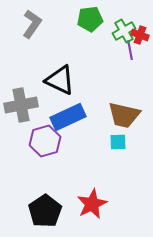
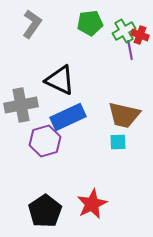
green pentagon: moved 4 px down
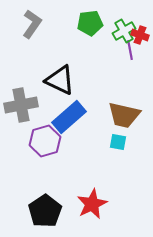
blue rectangle: moved 1 px right; rotated 16 degrees counterclockwise
cyan square: rotated 12 degrees clockwise
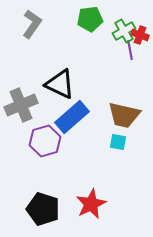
green pentagon: moved 4 px up
black triangle: moved 4 px down
gray cross: rotated 12 degrees counterclockwise
blue rectangle: moved 3 px right
red star: moved 1 px left
black pentagon: moved 2 px left, 2 px up; rotated 20 degrees counterclockwise
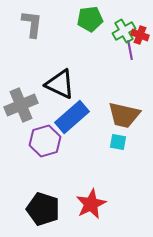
gray L-shape: rotated 28 degrees counterclockwise
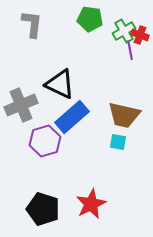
green pentagon: rotated 15 degrees clockwise
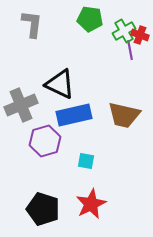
blue rectangle: moved 2 px right, 2 px up; rotated 28 degrees clockwise
cyan square: moved 32 px left, 19 px down
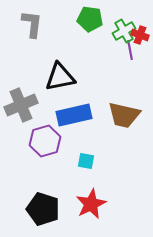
black triangle: moved 7 px up; rotated 36 degrees counterclockwise
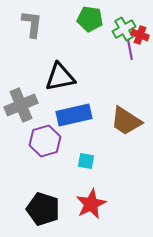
green cross: moved 2 px up
brown trapezoid: moved 2 px right, 6 px down; rotated 20 degrees clockwise
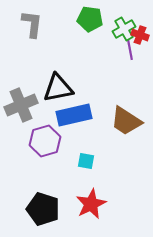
black triangle: moved 2 px left, 11 px down
